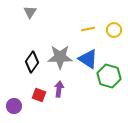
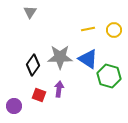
black diamond: moved 1 px right, 3 px down
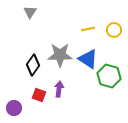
gray star: moved 2 px up
purple circle: moved 2 px down
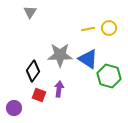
yellow circle: moved 5 px left, 2 px up
black diamond: moved 6 px down
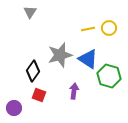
gray star: rotated 15 degrees counterclockwise
purple arrow: moved 15 px right, 2 px down
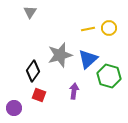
blue triangle: rotated 45 degrees clockwise
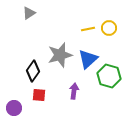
gray triangle: moved 1 px left, 1 px down; rotated 24 degrees clockwise
red square: rotated 16 degrees counterclockwise
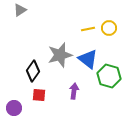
gray triangle: moved 9 px left, 3 px up
blue triangle: rotated 40 degrees counterclockwise
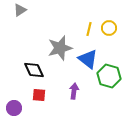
yellow line: moved 1 px right; rotated 64 degrees counterclockwise
gray star: moved 7 px up
black diamond: moved 1 px right, 1 px up; rotated 60 degrees counterclockwise
